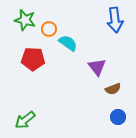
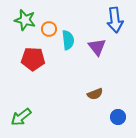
cyan semicircle: moved 3 px up; rotated 48 degrees clockwise
purple triangle: moved 20 px up
brown semicircle: moved 18 px left, 5 px down
green arrow: moved 4 px left, 3 px up
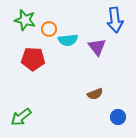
cyan semicircle: rotated 90 degrees clockwise
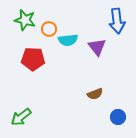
blue arrow: moved 2 px right, 1 px down
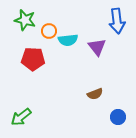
orange circle: moved 2 px down
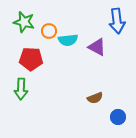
green star: moved 1 px left, 2 px down
purple triangle: rotated 24 degrees counterclockwise
red pentagon: moved 2 px left
brown semicircle: moved 4 px down
green arrow: moved 28 px up; rotated 50 degrees counterclockwise
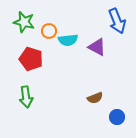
blue arrow: rotated 15 degrees counterclockwise
red pentagon: rotated 15 degrees clockwise
green arrow: moved 5 px right, 8 px down; rotated 10 degrees counterclockwise
blue circle: moved 1 px left
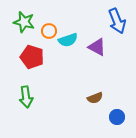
cyan semicircle: rotated 12 degrees counterclockwise
red pentagon: moved 1 px right, 2 px up
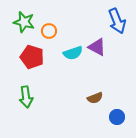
cyan semicircle: moved 5 px right, 13 px down
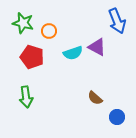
green star: moved 1 px left, 1 px down
brown semicircle: rotated 63 degrees clockwise
